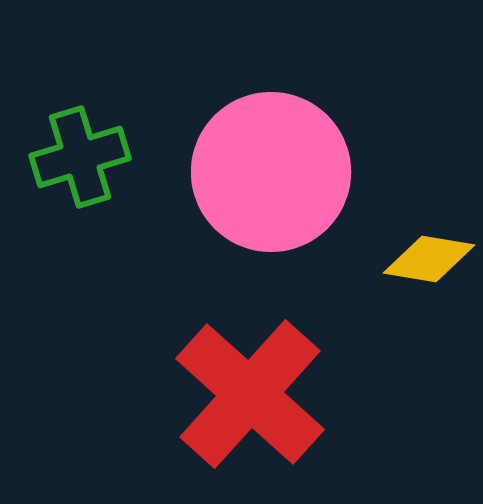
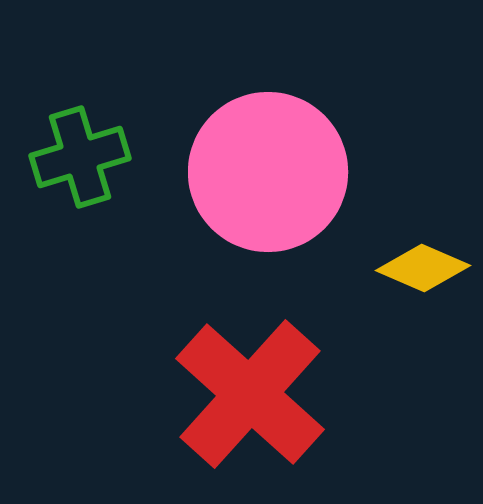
pink circle: moved 3 px left
yellow diamond: moved 6 px left, 9 px down; rotated 14 degrees clockwise
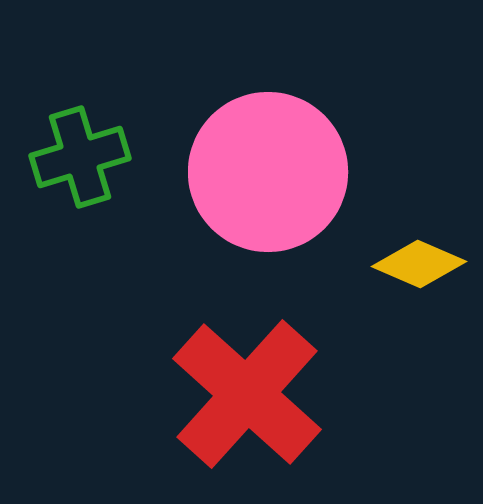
yellow diamond: moved 4 px left, 4 px up
red cross: moved 3 px left
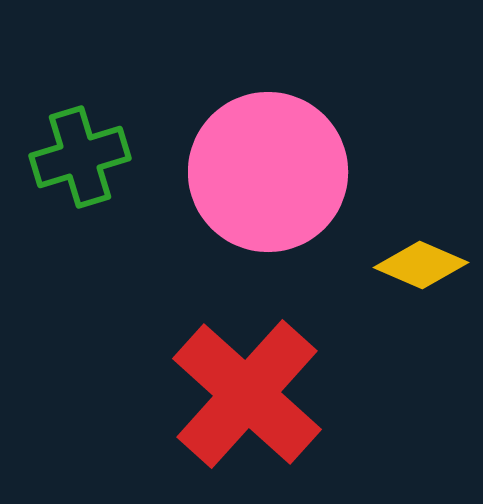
yellow diamond: moved 2 px right, 1 px down
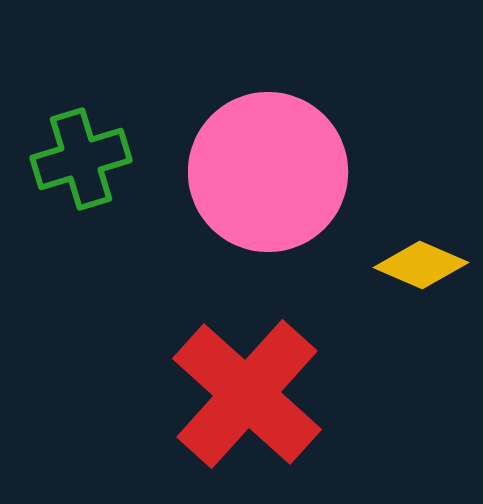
green cross: moved 1 px right, 2 px down
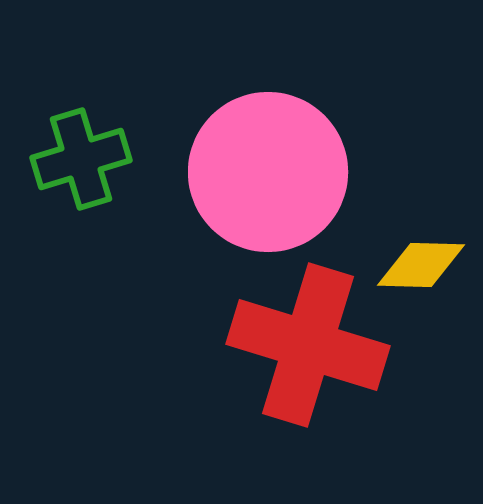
yellow diamond: rotated 22 degrees counterclockwise
red cross: moved 61 px right, 49 px up; rotated 25 degrees counterclockwise
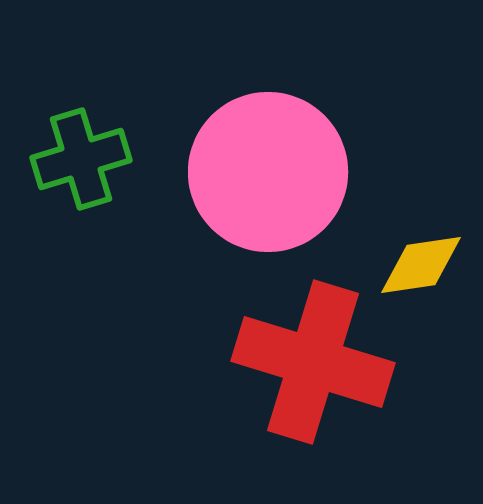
yellow diamond: rotated 10 degrees counterclockwise
red cross: moved 5 px right, 17 px down
